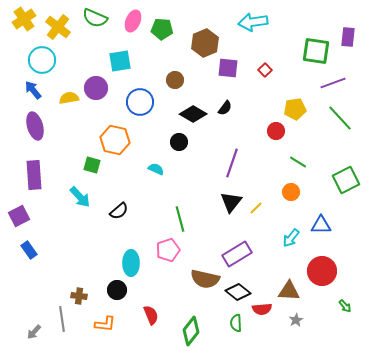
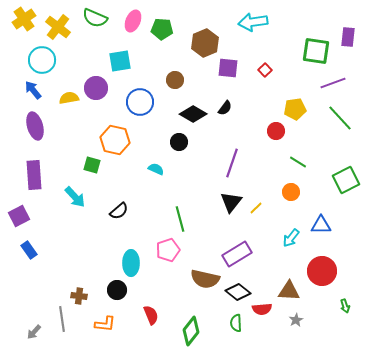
cyan arrow at (80, 197): moved 5 px left
green arrow at (345, 306): rotated 24 degrees clockwise
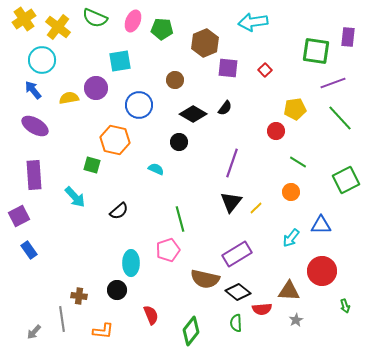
blue circle at (140, 102): moved 1 px left, 3 px down
purple ellipse at (35, 126): rotated 44 degrees counterclockwise
orange L-shape at (105, 324): moved 2 px left, 7 px down
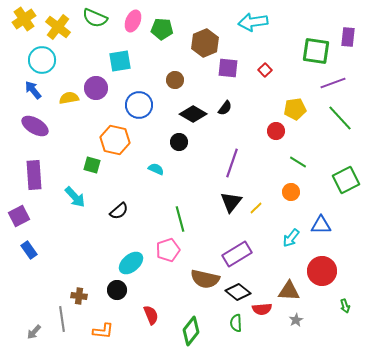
cyan ellipse at (131, 263): rotated 50 degrees clockwise
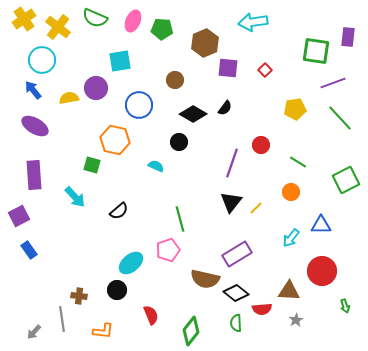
red circle at (276, 131): moved 15 px left, 14 px down
cyan semicircle at (156, 169): moved 3 px up
black diamond at (238, 292): moved 2 px left, 1 px down
